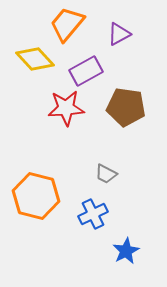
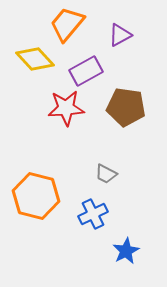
purple triangle: moved 1 px right, 1 px down
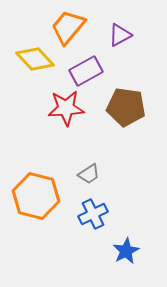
orange trapezoid: moved 1 px right, 3 px down
gray trapezoid: moved 17 px left; rotated 60 degrees counterclockwise
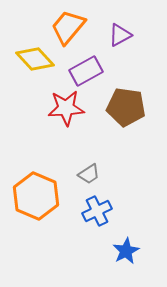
orange hexagon: rotated 9 degrees clockwise
blue cross: moved 4 px right, 3 px up
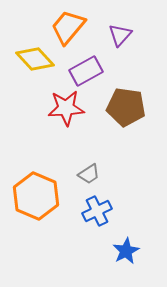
purple triangle: rotated 20 degrees counterclockwise
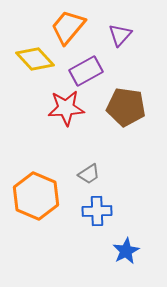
blue cross: rotated 24 degrees clockwise
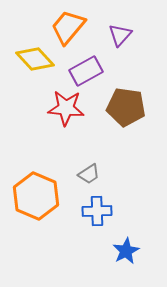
red star: rotated 9 degrees clockwise
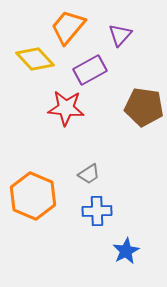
purple rectangle: moved 4 px right, 1 px up
brown pentagon: moved 18 px right
orange hexagon: moved 3 px left
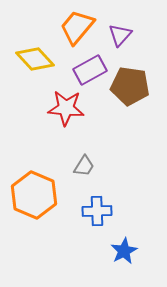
orange trapezoid: moved 9 px right
brown pentagon: moved 14 px left, 21 px up
gray trapezoid: moved 5 px left, 8 px up; rotated 25 degrees counterclockwise
orange hexagon: moved 1 px right, 1 px up
blue star: moved 2 px left
